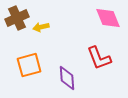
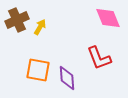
brown cross: moved 2 px down
yellow arrow: moved 1 px left; rotated 133 degrees clockwise
orange square: moved 9 px right, 5 px down; rotated 25 degrees clockwise
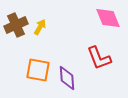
brown cross: moved 1 px left, 5 px down
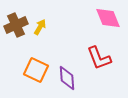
orange square: moved 2 px left; rotated 15 degrees clockwise
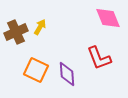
brown cross: moved 7 px down
purple diamond: moved 4 px up
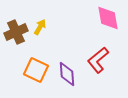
pink diamond: rotated 12 degrees clockwise
red L-shape: moved 1 px left, 2 px down; rotated 72 degrees clockwise
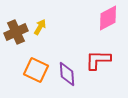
pink diamond: rotated 72 degrees clockwise
red L-shape: rotated 40 degrees clockwise
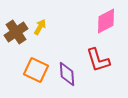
pink diamond: moved 2 px left, 3 px down
brown cross: rotated 10 degrees counterclockwise
red L-shape: rotated 108 degrees counterclockwise
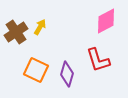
purple diamond: rotated 20 degrees clockwise
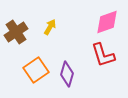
pink diamond: moved 1 px right, 1 px down; rotated 8 degrees clockwise
yellow arrow: moved 10 px right
red L-shape: moved 5 px right, 5 px up
orange square: rotated 30 degrees clockwise
